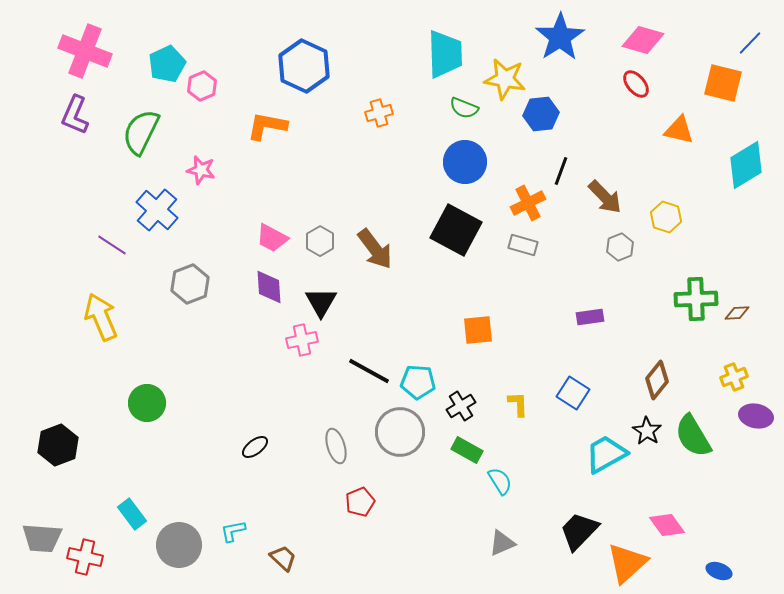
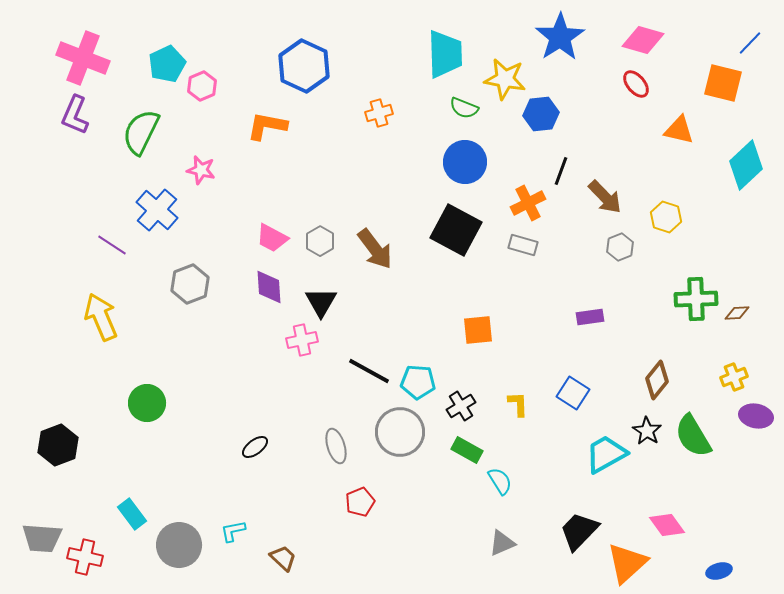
pink cross at (85, 51): moved 2 px left, 7 px down
cyan diamond at (746, 165): rotated 12 degrees counterclockwise
blue ellipse at (719, 571): rotated 35 degrees counterclockwise
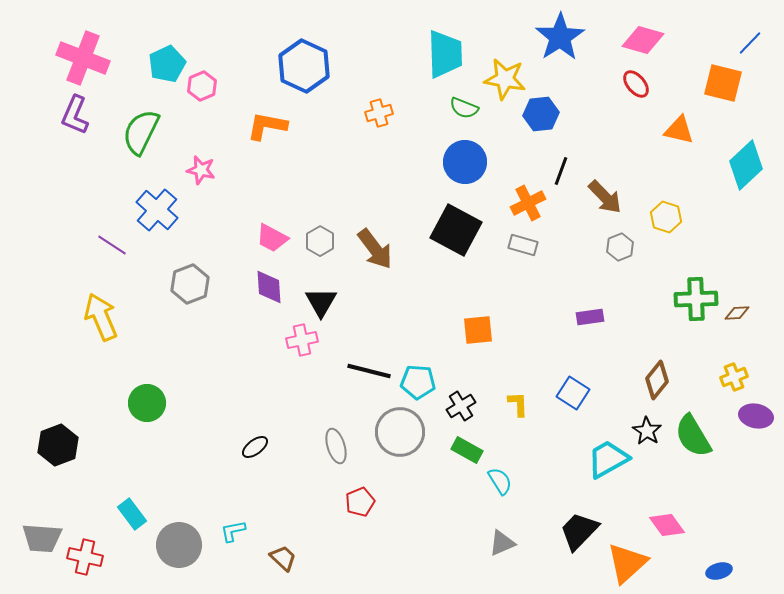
black line at (369, 371): rotated 15 degrees counterclockwise
cyan trapezoid at (606, 454): moved 2 px right, 5 px down
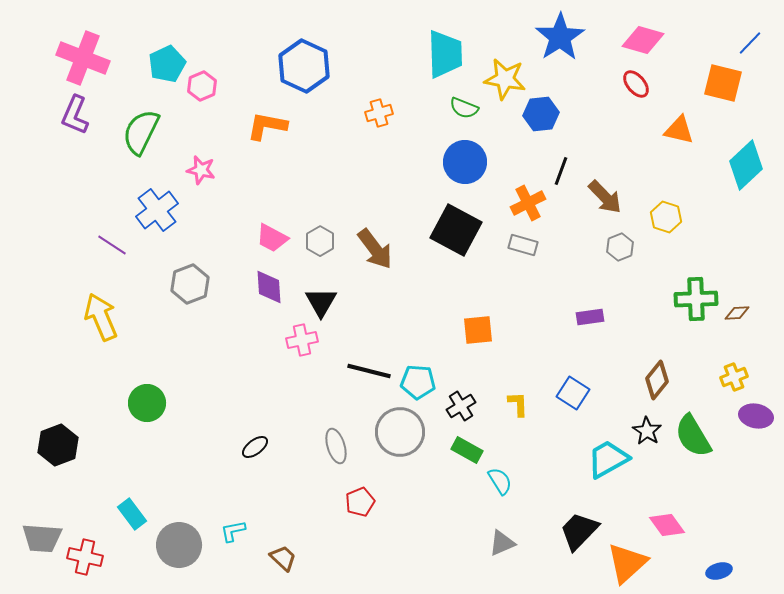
blue cross at (157, 210): rotated 12 degrees clockwise
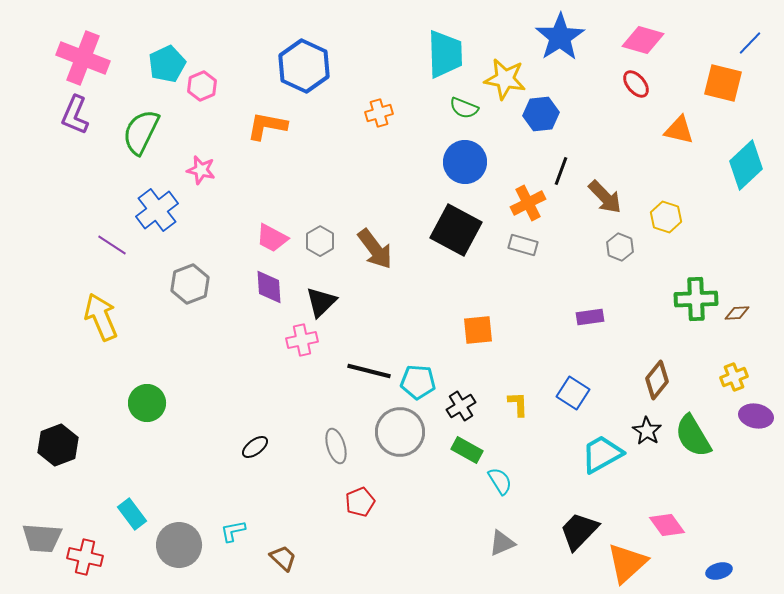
gray hexagon at (620, 247): rotated 16 degrees counterclockwise
black triangle at (321, 302): rotated 16 degrees clockwise
cyan trapezoid at (608, 459): moved 6 px left, 5 px up
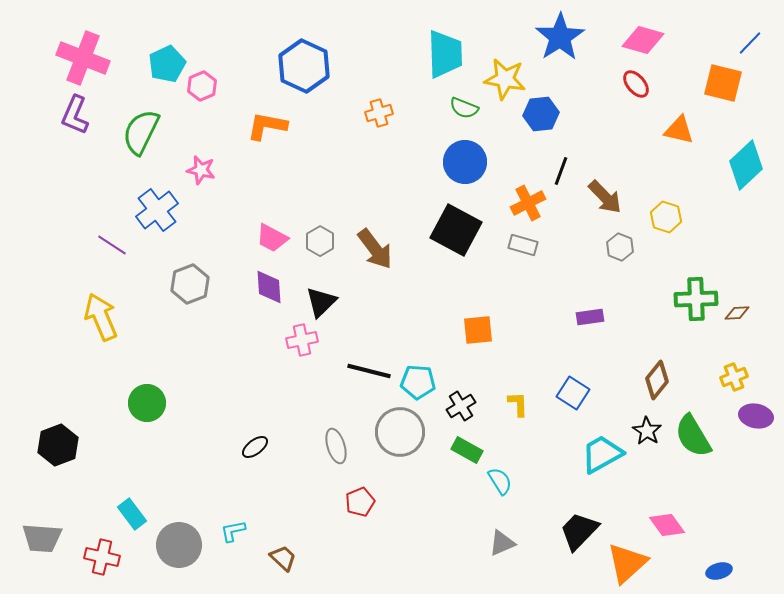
red cross at (85, 557): moved 17 px right
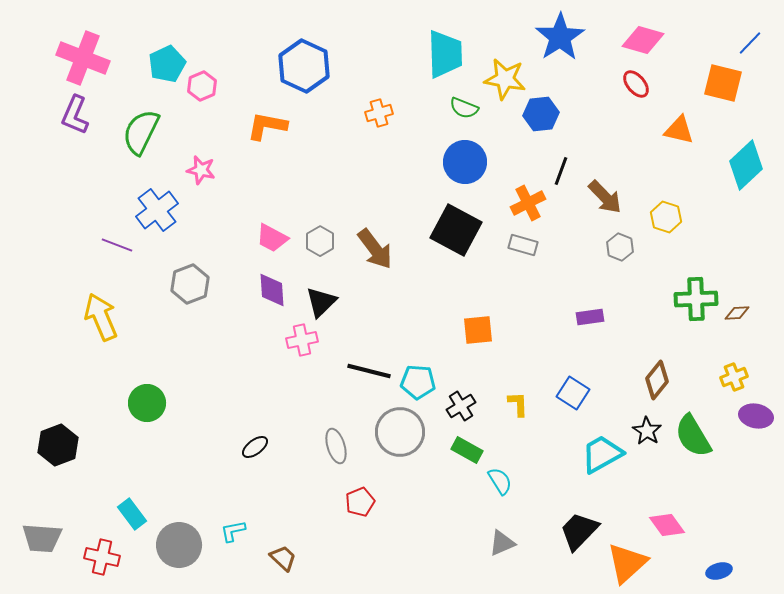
purple line at (112, 245): moved 5 px right; rotated 12 degrees counterclockwise
purple diamond at (269, 287): moved 3 px right, 3 px down
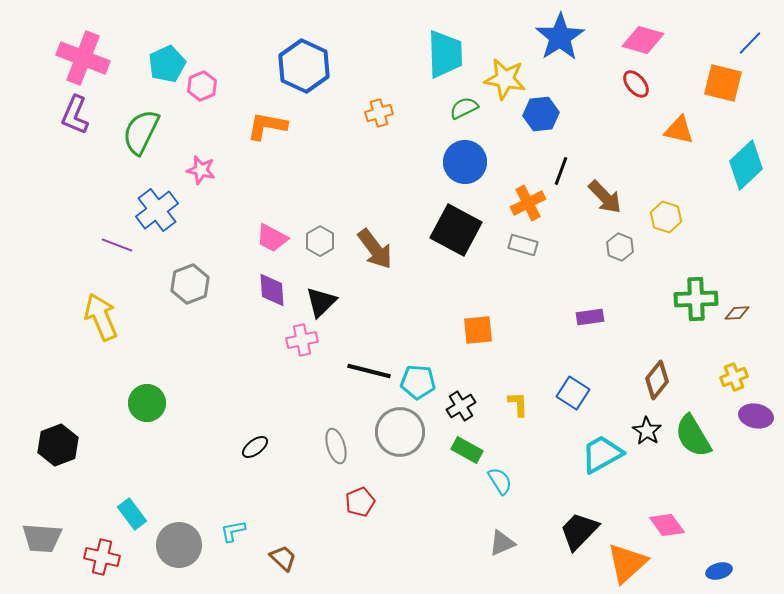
green semicircle at (464, 108): rotated 132 degrees clockwise
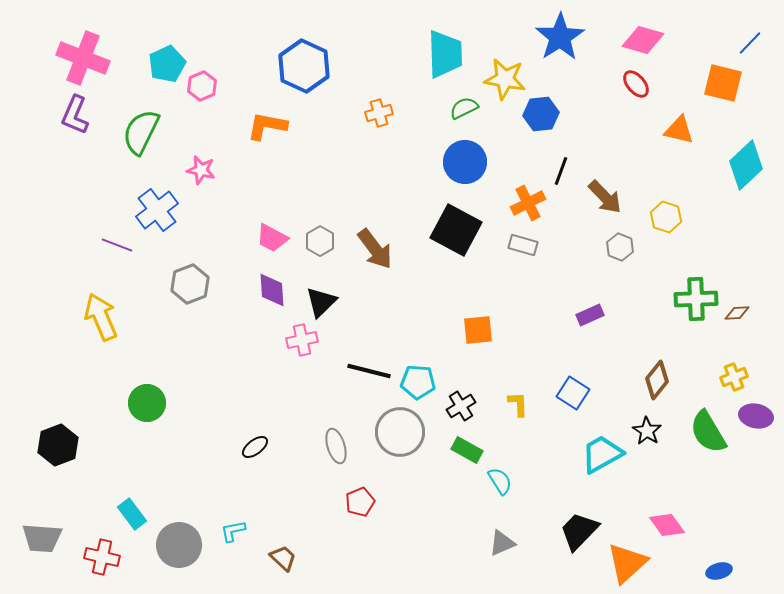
purple rectangle at (590, 317): moved 2 px up; rotated 16 degrees counterclockwise
green semicircle at (693, 436): moved 15 px right, 4 px up
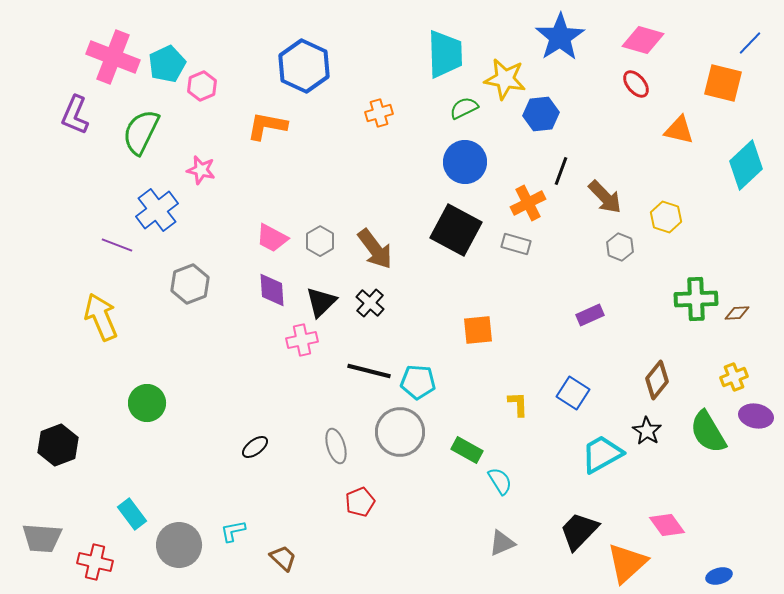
pink cross at (83, 58): moved 30 px right, 1 px up
gray rectangle at (523, 245): moved 7 px left, 1 px up
black cross at (461, 406): moved 91 px left, 103 px up; rotated 16 degrees counterclockwise
red cross at (102, 557): moved 7 px left, 5 px down
blue ellipse at (719, 571): moved 5 px down
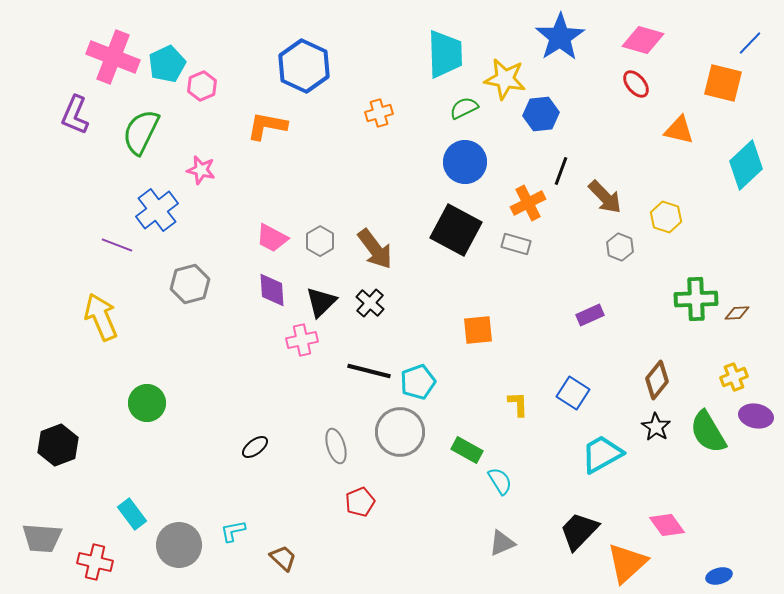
gray hexagon at (190, 284): rotated 6 degrees clockwise
cyan pentagon at (418, 382): rotated 24 degrees counterclockwise
black star at (647, 431): moved 9 px right, 4 px up
